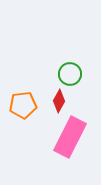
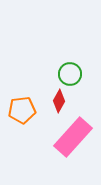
orange pentagon: moved 1 px left, 5 px down
pink rectangle: moved 3 px right; rotated 15 degrees clockwise
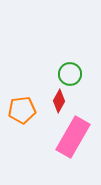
pink rectangle: rotated 12 degrees counterclockwise
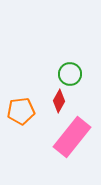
orange pentagon: moved 1 px left, 1 px down
pink rectangle: moved 1 px left; rotated 9 degrees clockwise
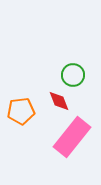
green circle: moved 3 px right, 1 px down
red diamond: rotated 50 degrees counterclockwise
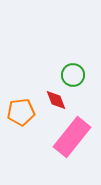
red diamond: moved 3 px left, 1 px up
orange pentagon: moved 1 px down
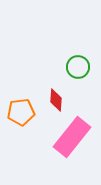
green circle: moved 5 px right, 8 px up
red diamond: rotated 25 degrees clockwise
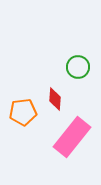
red diamond: moved 1 px left, 1 px up
orange pentagon: moved 2 px right
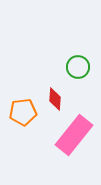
pink rectangle: moved 2 px right, 2 px up
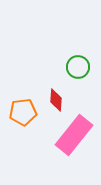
red diamond: moved 1 px right, 1 px down
